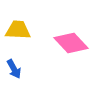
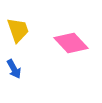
yellow trapezoid: rotated 68 degrees clockwise
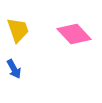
pink diamond: moved 3 px right, 9 px up
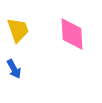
pink diamond: moved 2 px left; rotated 40 degrees clockwise
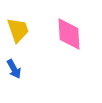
pink diamond: moved 3 px left
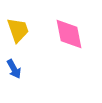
pink diamond: rotated 8 degrees counterclockwise
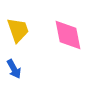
pink diamond: moved 1 px left, 1 px down
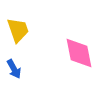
pink diamond: moved 11 px right, 18 px down
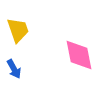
pink diamond: moved 2 px down
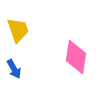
pink diamond: moved 3 px left, 2 px down; rotated 20 degrees clockwise
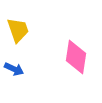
blue arrow: rotated 36 degrees counterclockwise
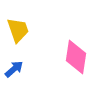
blue arrow: rotated 66 degrees counterclockwise
